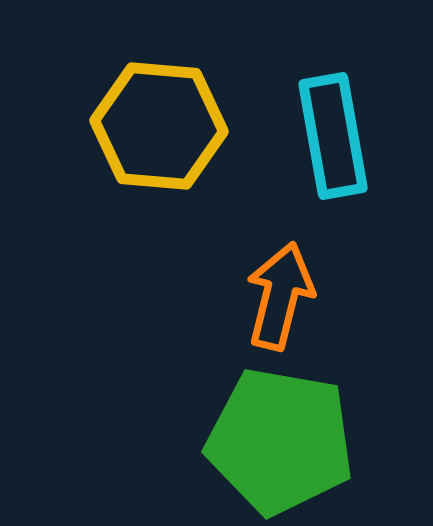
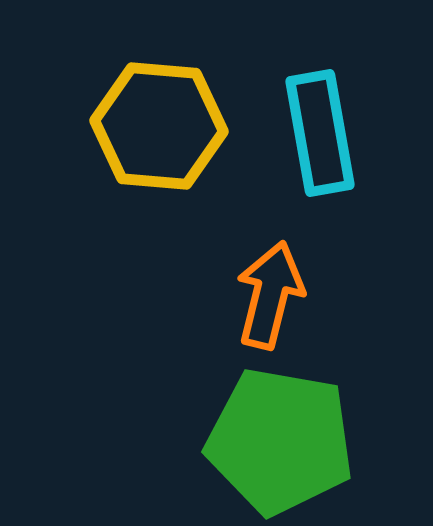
cyan rectangle: moved 13 px left, 3 px up
orange arrow: moved 10 px left, 1 px up
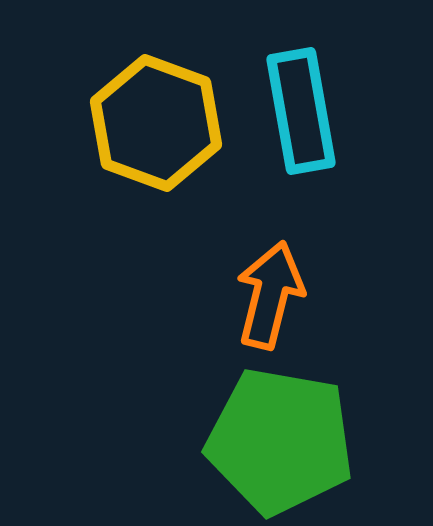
yellow hexagon: moved 3 px left, 3 px up; rotated 15 degrees clockwise
cyan rectangle: moved 19 px left, 22 px up
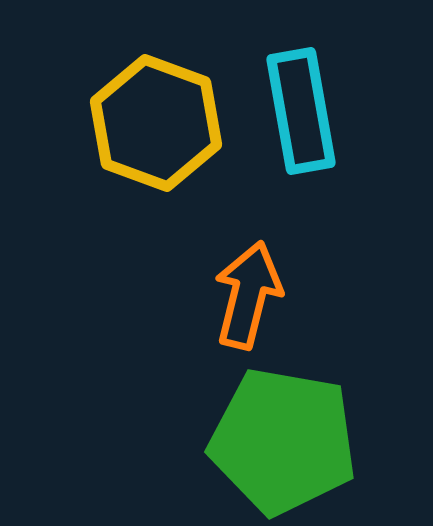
orange arrow: moved 22 px left
green pentagon: moved 3 px right
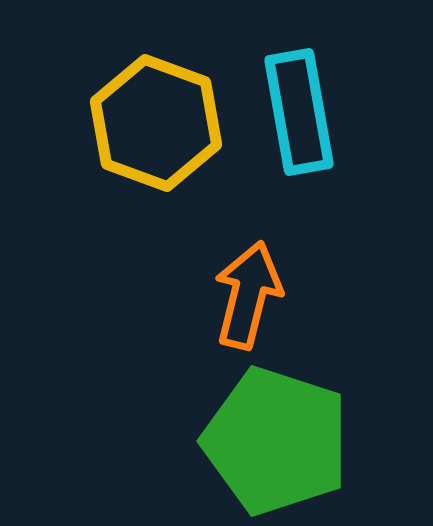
cyan rectangle: moved 2 px left, 1 px down
green pentagon: moved 7 px left; rotated 8 degrees clockwise
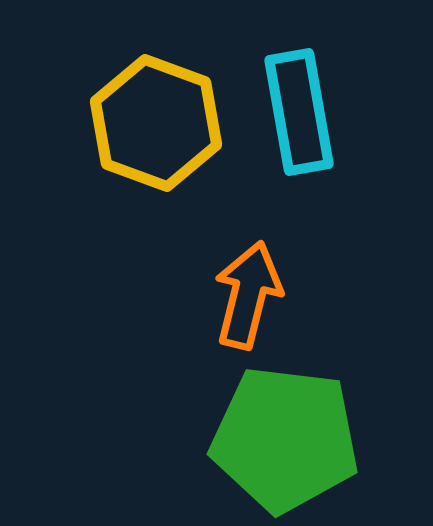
green pentagon: moved 9 px right, 2 px up; rotated 11 degrees counterclockwise
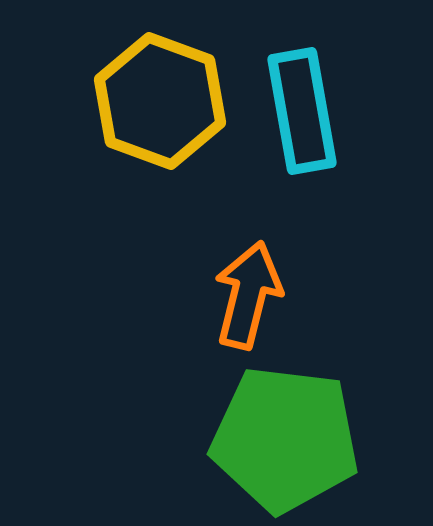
cyan rectangle: moved 3 px right, 1 px up
yellow hexagon: moved 4 px right, 22 px up
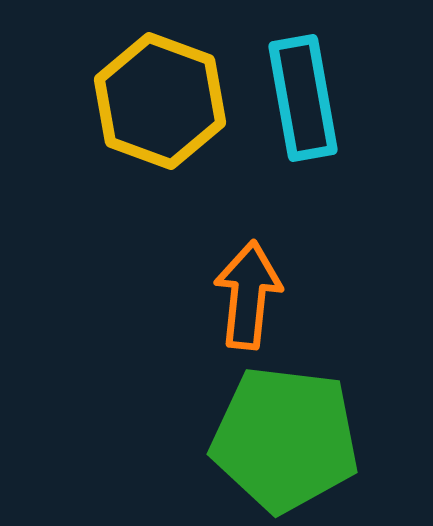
cyan rectangle: moved 1 px right, 13 px up
orange arrow: rotated 8 degrees counterclockwise
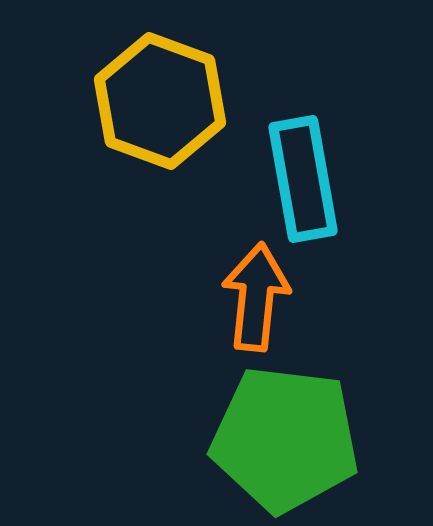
cyan rectangle: moved 81 px down
orange arrow: moved 8 px right, 2 px down
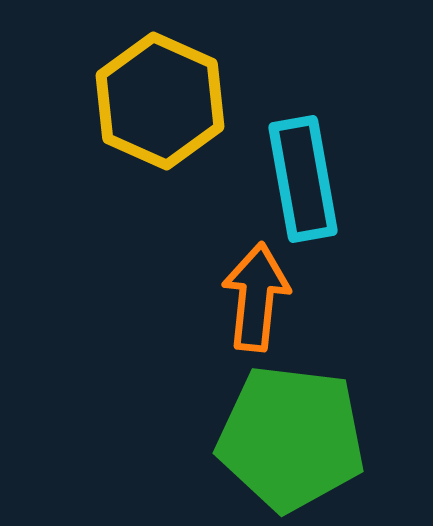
yellow hexagon: rotated 4 degrees clockwise
green pentagon: moved 6 px right, 1 px up
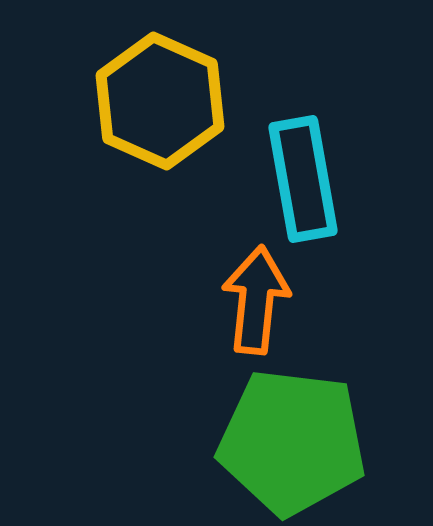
orange arrow: moved 3 px down
green pentagon: moved 1 px right, 4 px down
